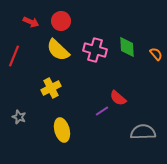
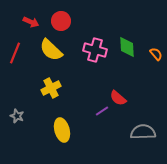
yellow semicircle: moved 7 px left
red line: moved 1 px right, 3 px up
gray star: moved 2 px left, 1 px up
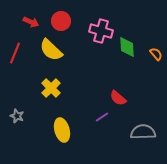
pink cross: moved 6 px right, 19 px up
yellow cross: rotated 18 degrees counterclockwise
purple line: moved 6 px down
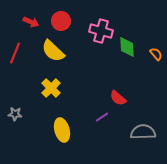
yellow semicircle: moved 2 px right, 1 px down
gray star: moved 2 px left, 2 px up; rotated 16 degrees counterclockwise
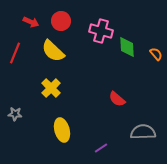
red semicircle: moved 1 px left, 1 px down
purple line: moved 1 px left, 31 px down
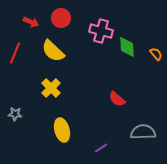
red circle: moved 3 px up
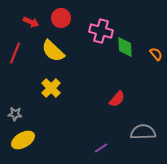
green diamond: moved 2 px left
red semicircle: rotated 90 degrees counterclockwise
yellow ellipse: moved 39 px left, 10 px down; rotated 75 degrees clockwise
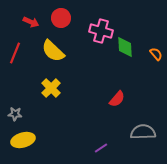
yellow ellipse: rotated 15 degrees clockwise
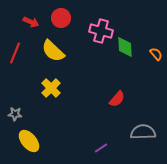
yellow ellipse: moved 6 px right, 1 px down; rotated 65 degrees clockwise
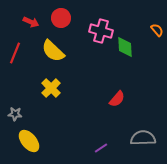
orange semicircle: moved 1 px right, 24 px up
gray semicircle: moved 6 px down
